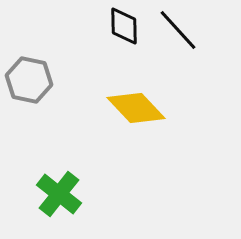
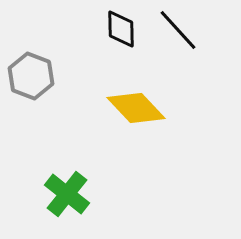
black diamond: moved 3 px left, 3 px down
gray hexagon: moved 2 px right, 4 px up; rotated 9 degrees clockwise
green cross: moved 8 px right
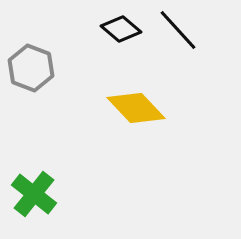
black diamond: rotated 48 degrees counterclockwise
gray hexagon: moved 8 px up
green cross: moved 33 px left
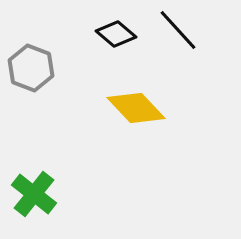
black diamond: moved 5 px left, 5 px down
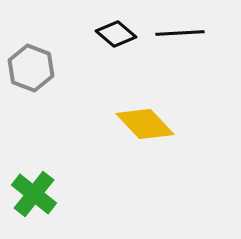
black line: moved 2 px right, 3 px down; rotated 51 degrees counterclockwise
yellow diamond: moved 9 px right, 16 px down
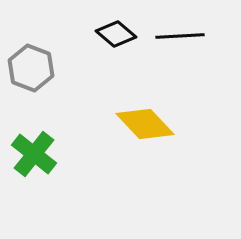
black line: moved 3 px down
green cross: moved 40 px up
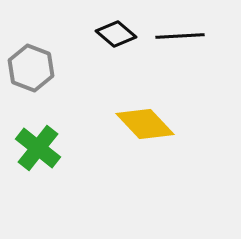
green cross: moved 4 px right, 6 px up
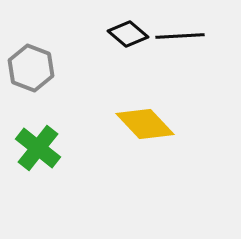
black diamond: moved 12 px right
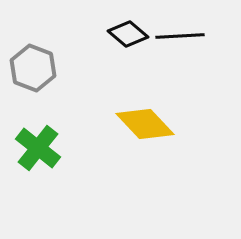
gray hexagon: moved 2 px right
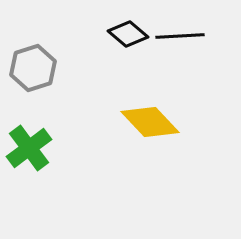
gray hexagon: rotated 21 degrees clockwise
yellow diamond: moved 5 px right, 2 px up
green cross: moved 9 px left; rotated 15 degrees clockwise
